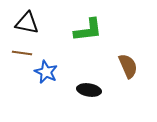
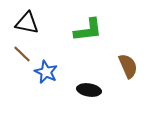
brown line: moved 1 px down; rotated 36 degrees clockwise
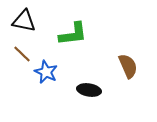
black triangle: moved 3 px left, 2 px up
green L-shape: moved 15 px left, 4 px down
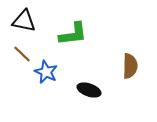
brown semicircle: moved 2 px right; rotated 25 degrees clockwise
black ellipse: rotated 10 degrees clockwise
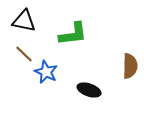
brown line: moved 2 px right
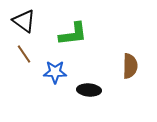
black triangle: rotated 25 degrees clockwise
brown line: rotated 12 degrees clockwise
blue star: moved 9 px right; rotated 25 degrees counterclockwise
black ellipse: rotated 15 degrees counterclockwise
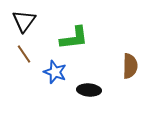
black triangle: rotated 30 degrees clockwise
green L-shape: moved 1 px right, 4 px down
blue star: rotated 20 degrees clockwise
